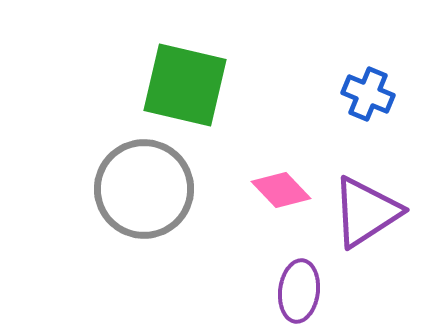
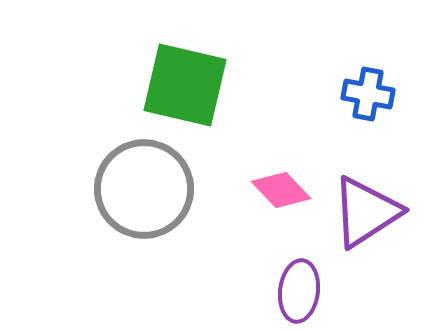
blue cross: rotated 12 degrees counterclockwise
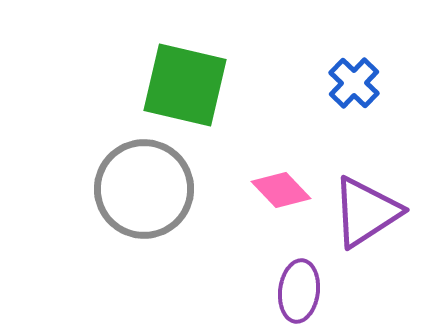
blue cross: moved 14 px left, 11 px up; rotated 33 degrees clockwise
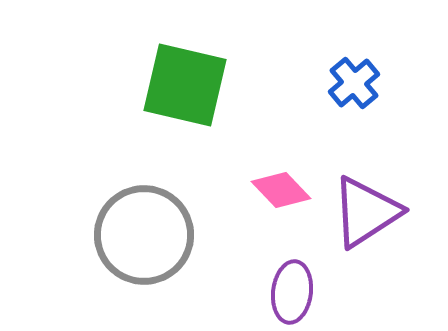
blue cross: rotated 6 degrees clockwise
gray circle: moved 46 px down
purple ellipse: moved 7 px left, 1 px down
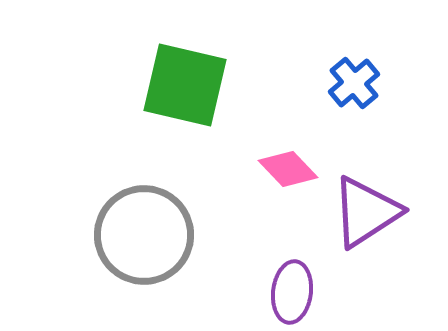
pink diamond: moved 7 px right, 21 px up
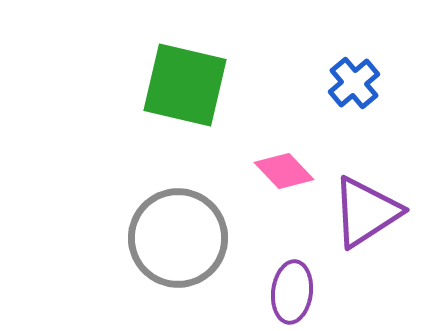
pink diamond: moved 4 px left, 2 px down
gray circle: moved 34 px right, 3 px down
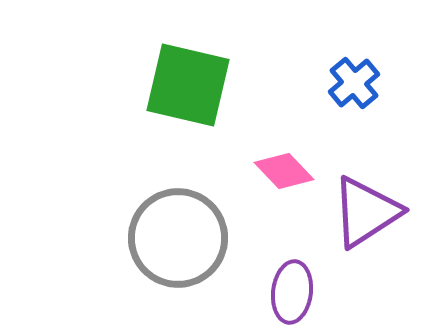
green square: moved 3 px right
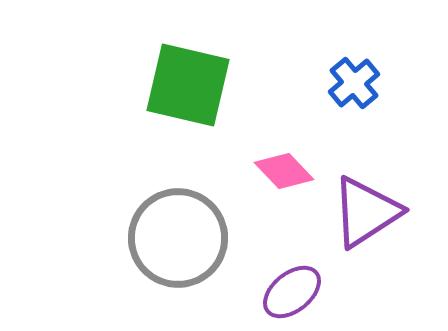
purple ellipse: rotated 44 degrees clockwise
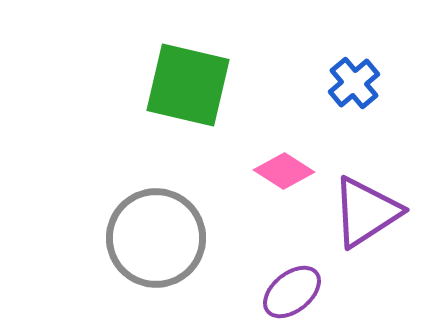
pink diamond: rotated 14 degrees counterclockwise
gray circle: moved 22 px left
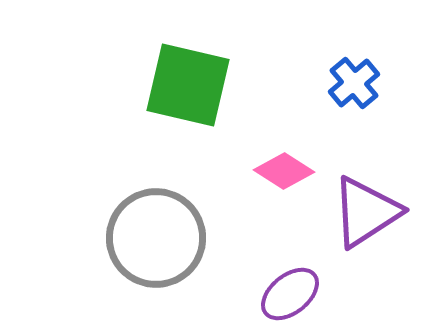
purple ellipse: moved 2 px left, 2 px down
